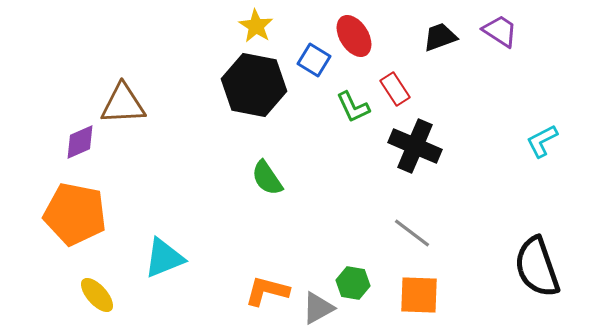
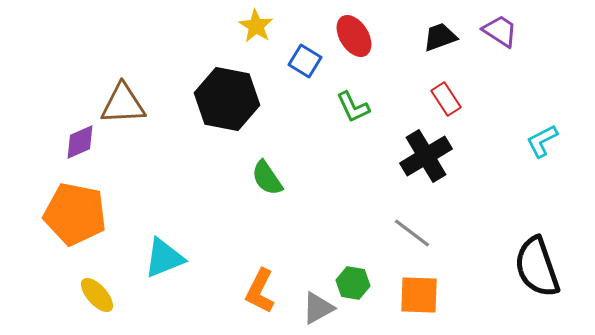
blue square: moved 9 px left, 1 px down
black hexagon: moved 27 px left, 14 px down
red rectangle: moved 51 px right, 10 px down
black cross: moved 11 px right, 10 px down; rotated 36 degrees clockwise
orange L-shape: moved 7 px left; rotated 78 degrees counterclockwise
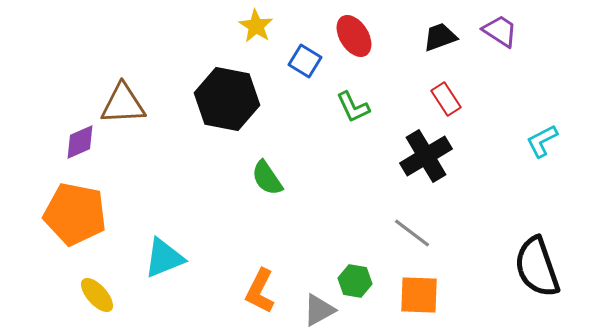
green hexagon: moved 2 px right, 2 px up
gray triangle: moved 1 px right, 2 px down
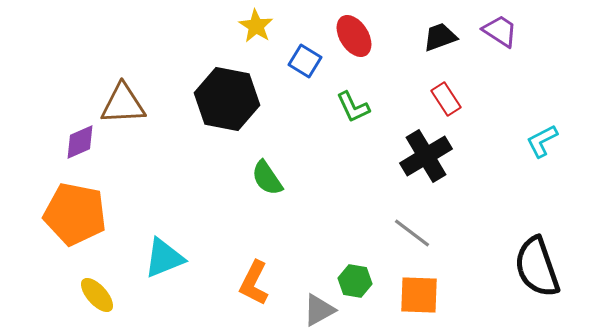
orange L-shape: moved 6 px left, 8 px up
